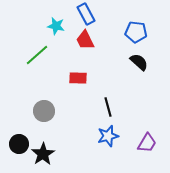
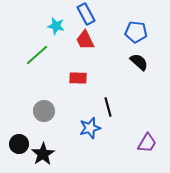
blue star: moved 18 px left, 8 px up
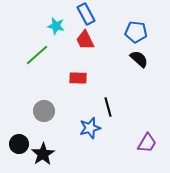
black semicircle: moved 3 px up
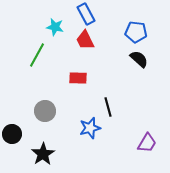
cyan star: moved 1 px left, 1 px down
green line: rotated 20 degrees counterclockwise
gray circle: moved 1 px right
black circle: moved 7 px left, 10 px up
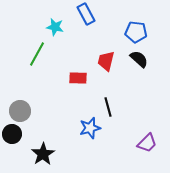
red trapezoid: moved 21 px right, 21 px down; rotated 40 degrees clockwise
green line: moved 1 px up
gray circle: moved 25 px left
purple trapezoid: rotated 15 degrees clockwise
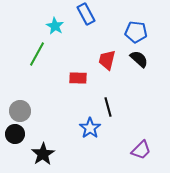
cyan star: moved 1 px up; rotated 18 degrees clockwise
red trapezoid: moved 1 px right, 1 px up
blue star: rotated 20 degrees counterclockwise
black circle: moved 3 px right
purple trapezoid: moved 6 px left, 7 px down
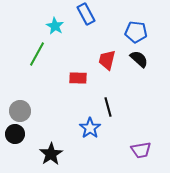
purple trapezoid: rotated 35 degrees clockwise
black star: moved 8 px right
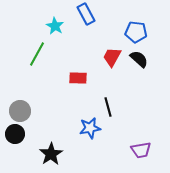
red trapezoid: moved 5 px right, 3 px up; rotated 15 degrees clockwise
blue star: rotated 25 degrees clockwise
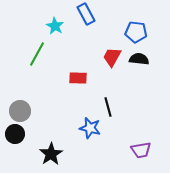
black semicircle: rotated 36 degrees counterclockwise
blue star: rotated 25 degrees clockwise
